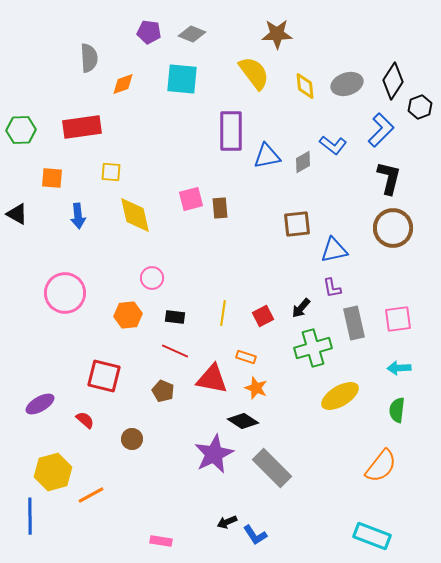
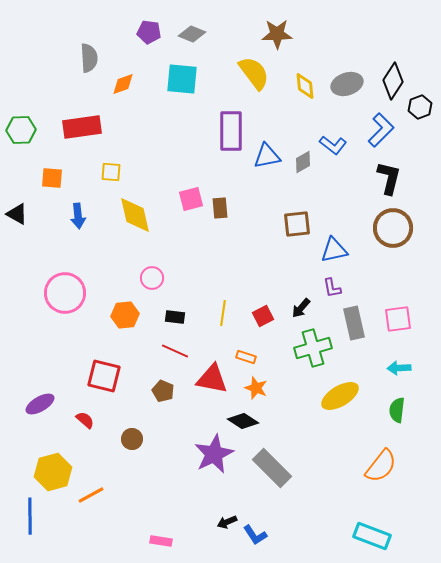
orange hexagon at (128, 315): moved 3 px left
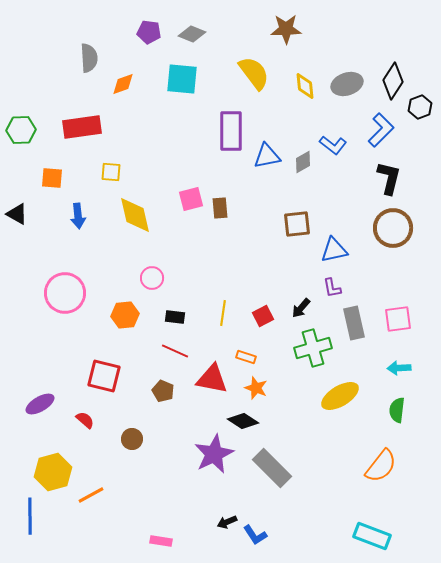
brown star at (277, 34): moved 9 px right, 5 px up
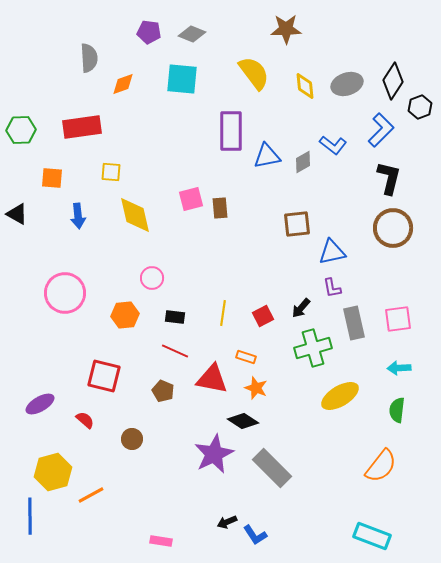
blue triangle at (334, 250): moved 2 px left, 2 px down
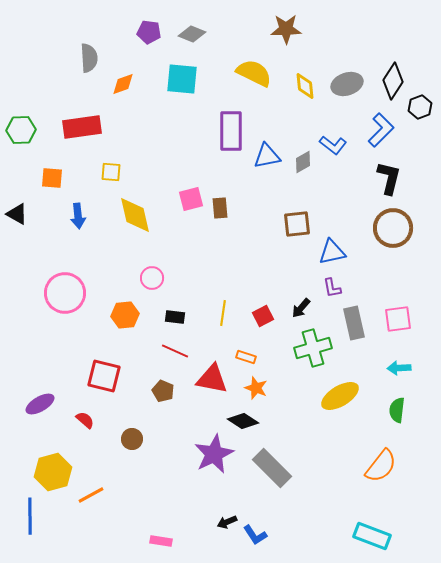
yellow semicircle at (254, 73): rotated 27 degrees counterclockwise
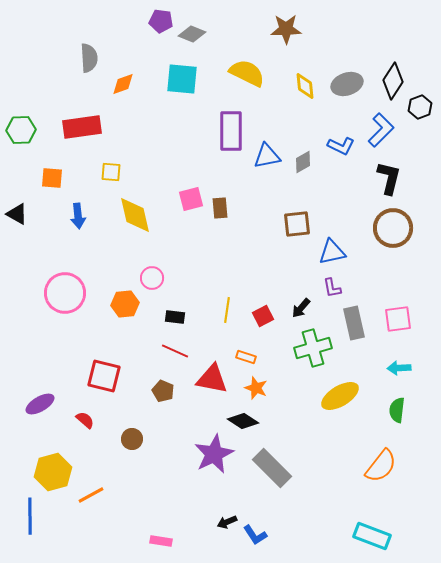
purple pentagon at (149, 32): moved 12 px right, 11 px up
yellow semicircle at (254, 73): moved 7 px left
blue L-shape at (333, 145): moved 8 px right, 1 px down; rotated 12 degrees counterclockwise
yellow line at (223, 313): moved 4 px right, 3 px up
orange hexagon at (125, 315): moved 11 px up
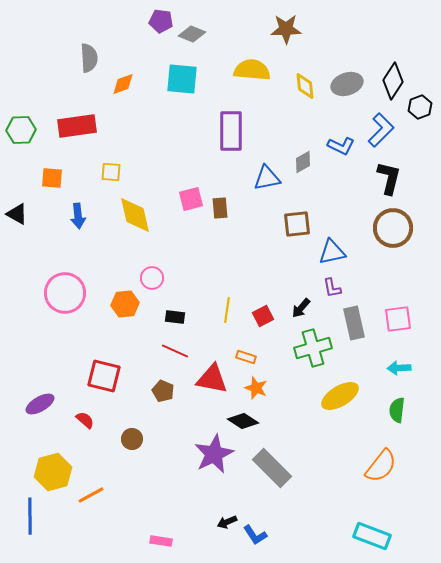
yellow semicircle at (247, 73): moved 5 px right, 3 px up; rotated 21 degrees counterclockwise
red rectangle at (82, 127): moved 5 px left, 1 px up
blue triangle at (267, 156): moved 22 px down
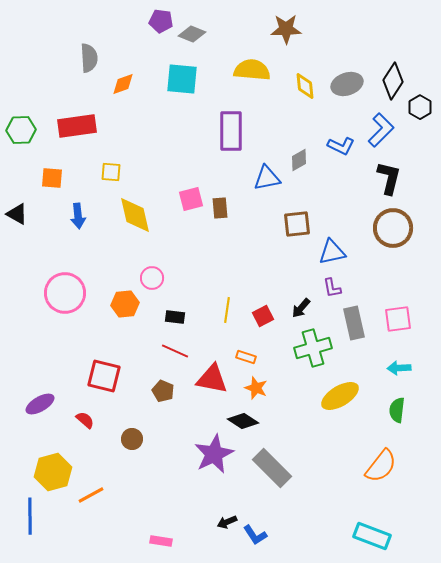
black hexagon at (420, 107): rotated 10 degrees counterclockwise
gray diamond at (303, 162): moved 4 px left, 2 px up
